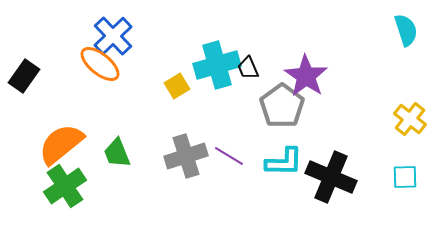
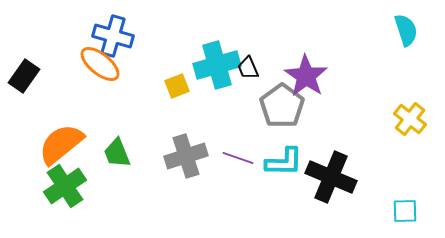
blue cross: rotated 30 degrees counterclockwise
yellow square: rotated 10 degrees clockwise
purple line: moved 9 px right, 2 px down; rotated 12 degrees counterclockwise
cyan square: moved 34 px down
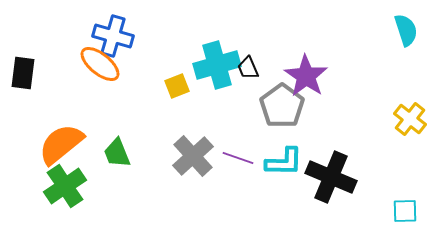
black rectangle: moved 1 px left, 3 px up; rotated 28 degrees counterclockwise
gray cross: moved 7 px right; rotated 24 degrees counterclockwise
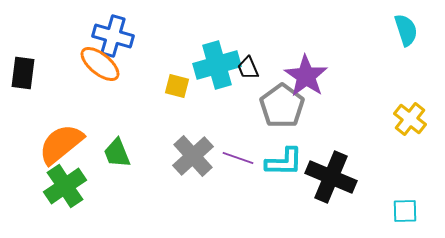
yellow square: rotated 35 degrees clockwise
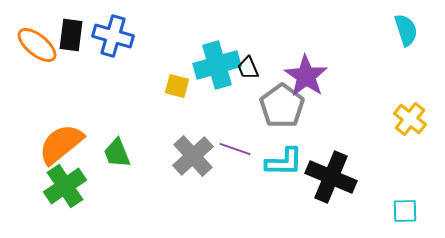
orange ellipse: moved 63 px left, 19 px up
black rectangle: moved 48 px right, 38 px up
purple line: moved 3 px left, 9 px up
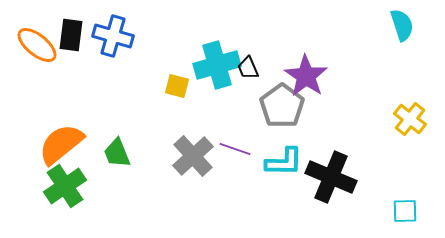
cyan semicircle: moved 4 px left, 5 px up
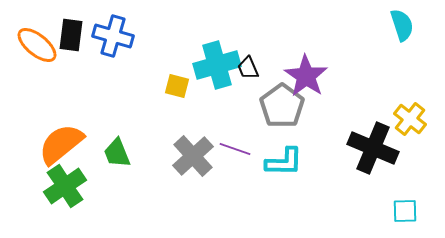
black cross: moved 42 px right, 29 px up
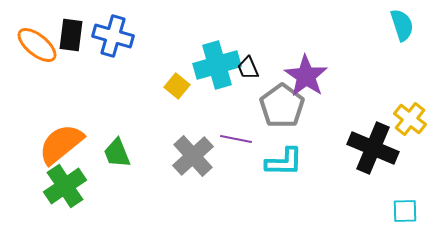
yellow square: rotated 25 degrees clockwise
purple line: moved 1 px right, 10 px up; rotated 8 degrees counterclockwise
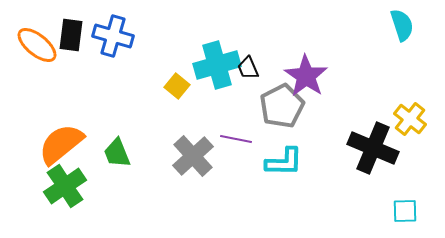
gray pentagon: rotated 9 degrees clockwise
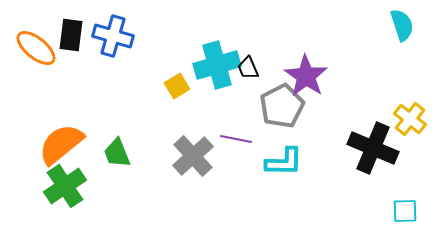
orange ellipse: moved 1 px left, 3 px down
yellow square: rotated 20 degrees clockwise
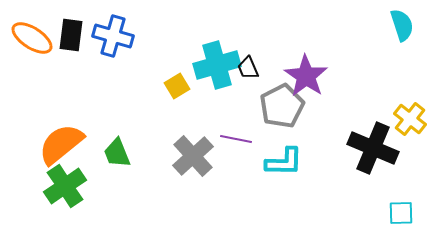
orange ellipse: moved 4 px left, 10 px up; rotated 6 degrees counterclockwise
cyan square: moved 4 px left, 2 px down
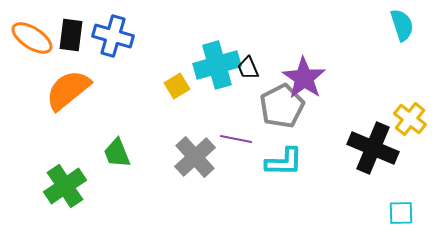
purple star: moved 2 px left, 2 px down
orange semicircle: moved 7 px right, 54 px up
gray cross: moved 2 px right, 1 px down
